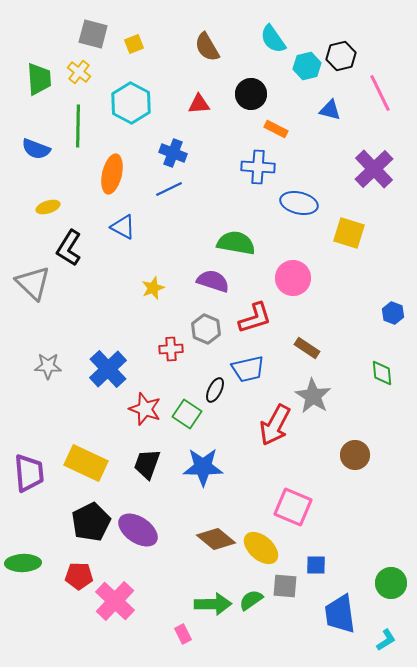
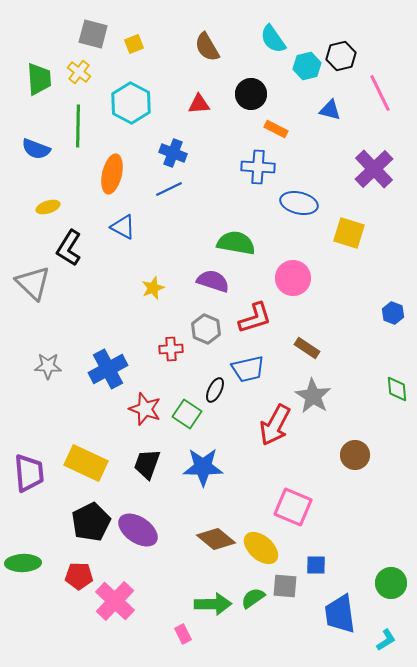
blue cross at (108, 369): rotated 15 degrees clockwise
green diamond at (382, 373): moved 15 px right, 16 px down
green semicircle at (251, 600): moved 2 px right, 2 px up
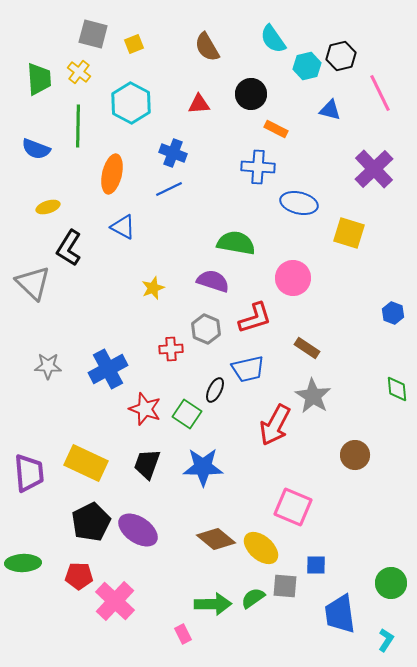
cyan L-shape at (386, 640): rotated 25 degrees counterclockwise
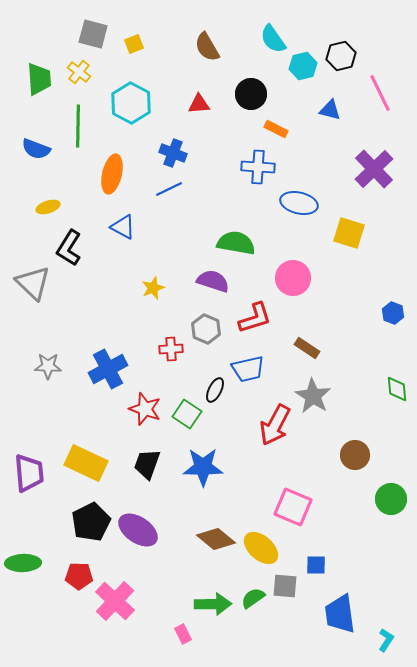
cyan hexagon at (307, 66): moved 4 px left
green circle at (391, 583): moved 84 px up
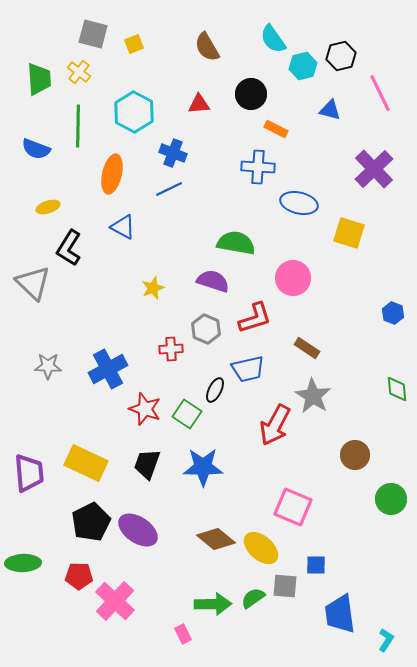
cyan hexagon at (131, 103): moved 3 px right, 9 px down
